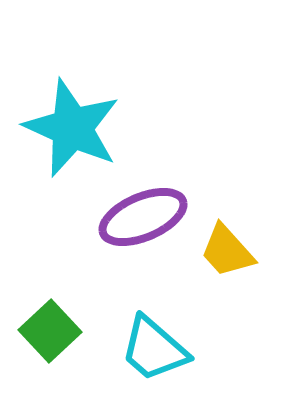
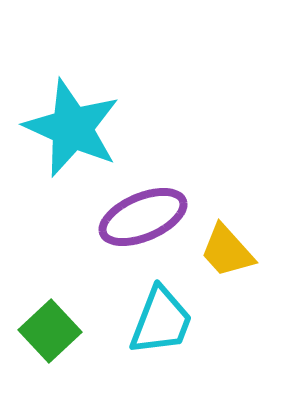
cyan trapezoid: moved 7 px right, 28 px up; rotated 110 degrees counterclockwise
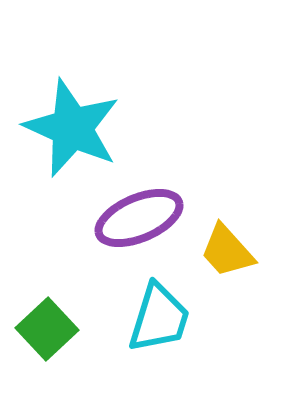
purple ellipse: moved 4 px left, 1 px down
cyan trapezoid: moved 2 px left, 3 px up; rotated 4 degrees counterclockwise
green square: moved 3 px left, 2 px up
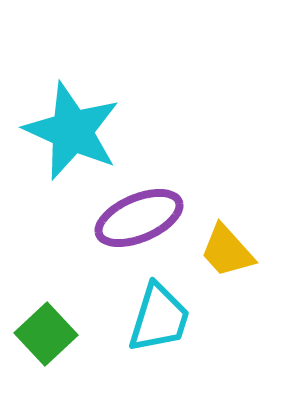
cyan star: moved 3 px down
green square: moved 1 px left, 5 px down
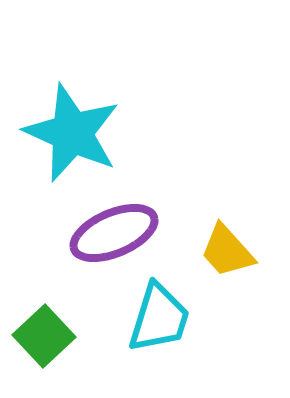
cyan star: moved 2 px down
purple ellipse: moved 25 px left, 15 px down
green square: moved 2 px left, 2 px down
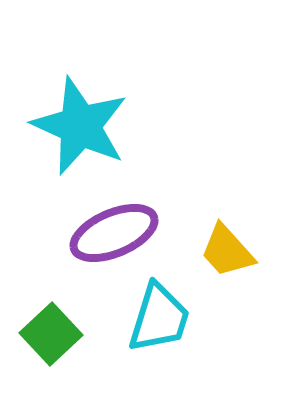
cyan star: moved 8 px right, 7 px up
green square: moved 7 px right, 2 px up
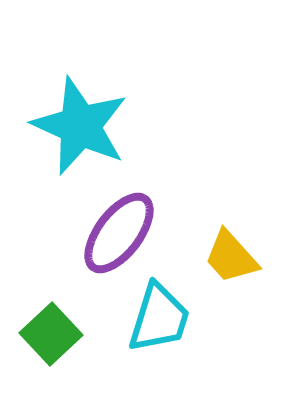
purple ellipse: moved 5 px right; rotated 30 degrees counterclockwise
yellow trapezoid: moved 4 px right, 6 px down
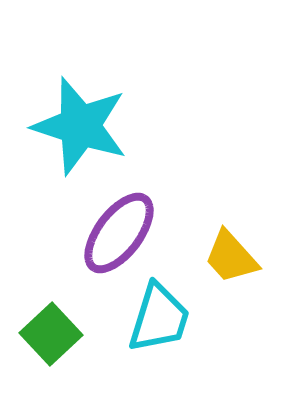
cyan star: rotated 6 degrees counterclockwise
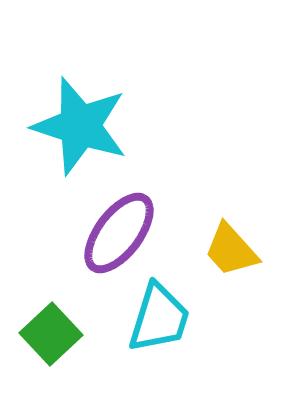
yellow trapezoid: moved 7 px up
